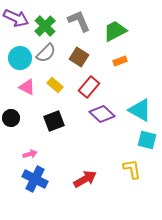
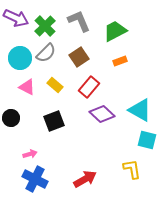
brown square: rotated 24 degrees clockwise
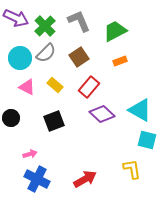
blue cross: moved 2 px right
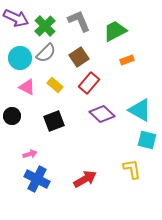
orange rectangle: moved 7 px right, 1 px up
red rectangle: moved 4 px up
black circle: moved 1 px right, 2 px up
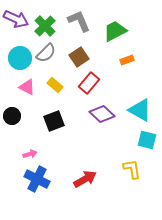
purple arrow: moved 1 px down
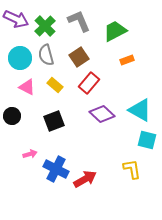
gray semicircle: moved 2 px down; rotated 120 degrees clockwise
blue cross: moved 19 px right, 10 px up
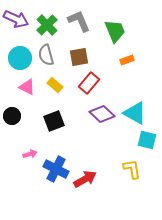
green cross: moved 2 px right, 1 px up
green trapezoid: rotated 95 degrees clockwise
brown square: rotated 24 degrees clockwise
cyan triangle: moved 5 px left, 3 px down
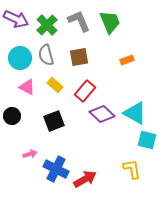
green trapezoid: moved 5 px left, 9 px up
red rectangle: moved 4 px left, 8 px down
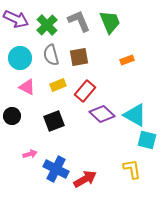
gray semicircle: moved 5 px right
yellow rectangle: moved 3 px right; rotated 63 degrees counterclockwise
cyan triangle: moved 2 px down
